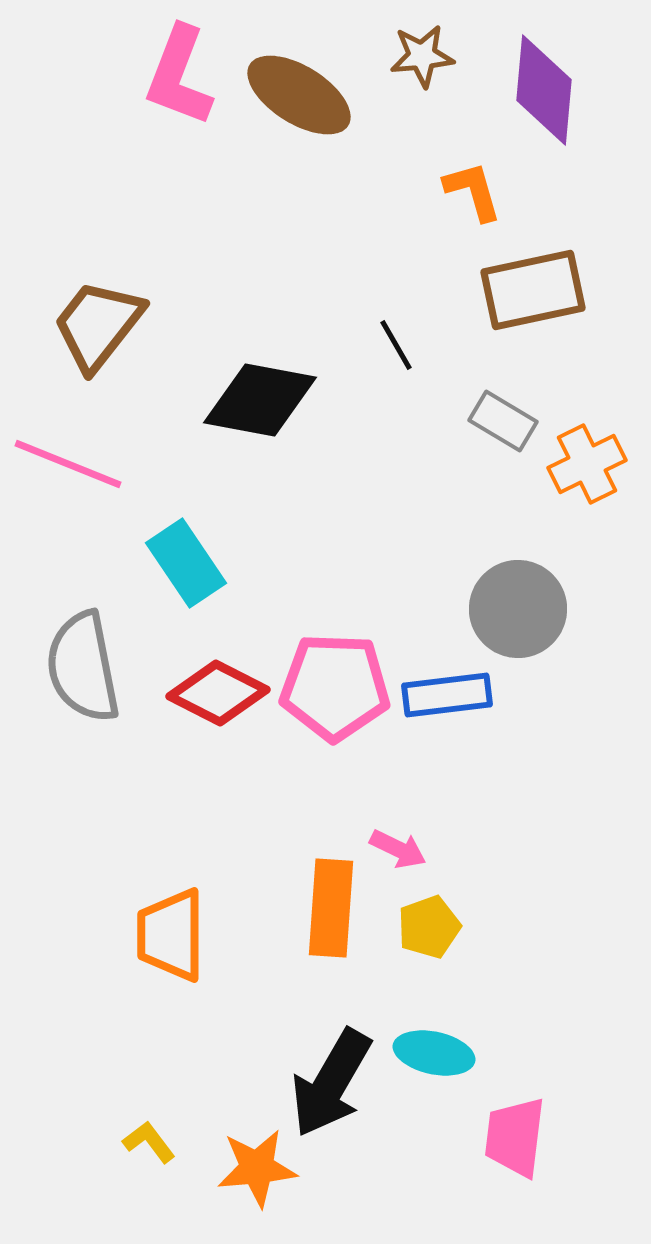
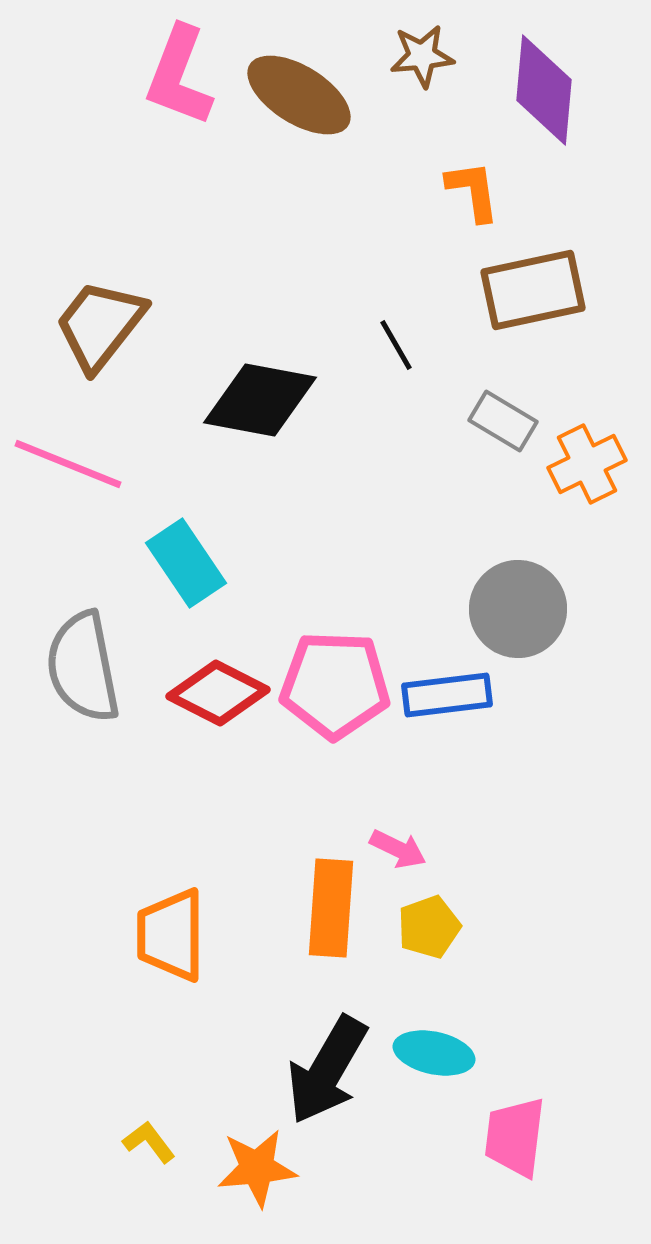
orange L-shape: rotated 8 degrees clockwise
brown trapezoid: moved 2 px right
pink pentagon: moved 2 px up
black arrow: moved 4 px left, 13 px up
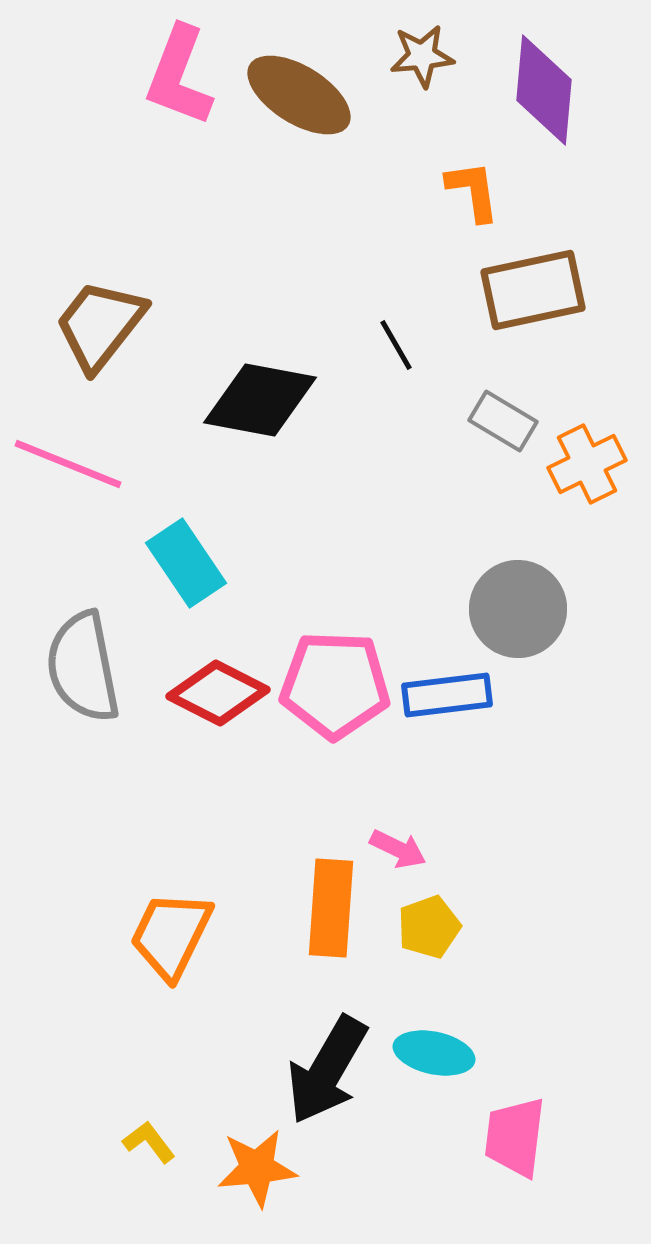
orange trapezoid: rotated 26 degrees clockwise
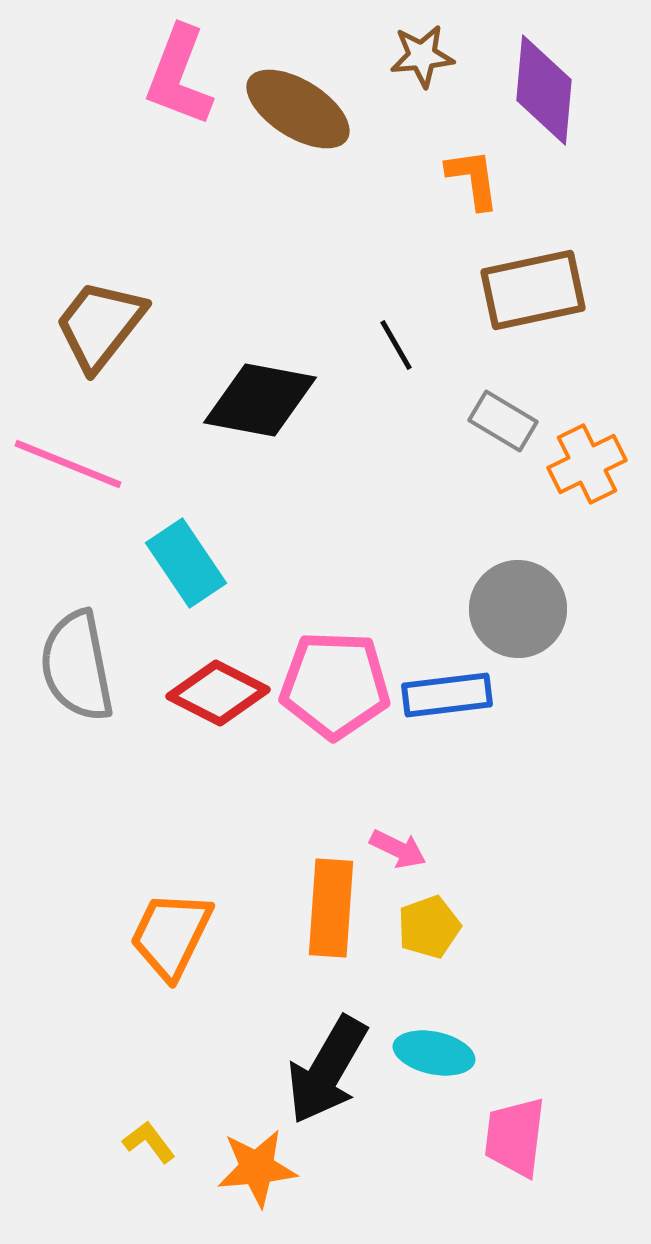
brown ellipse: moved 1 px left, 14 px down
orange L-shape: moved 12 px up
gray semicircle: moved 6 px left, 1 px up
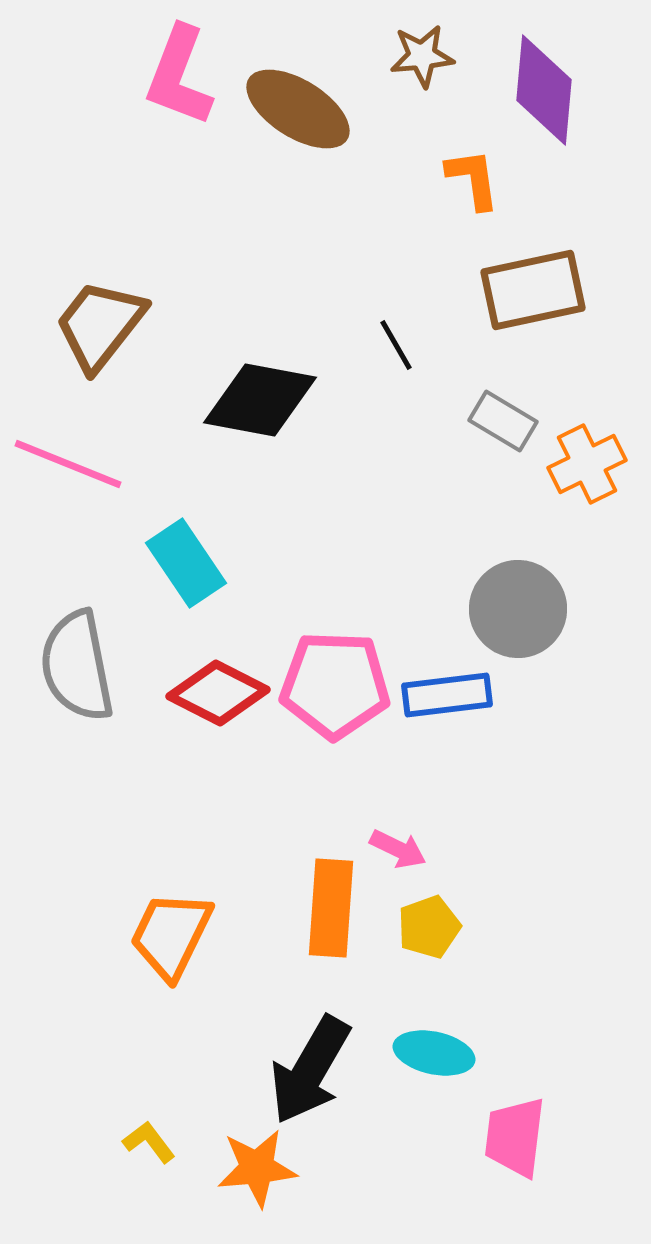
black arrow: moved 17 px left
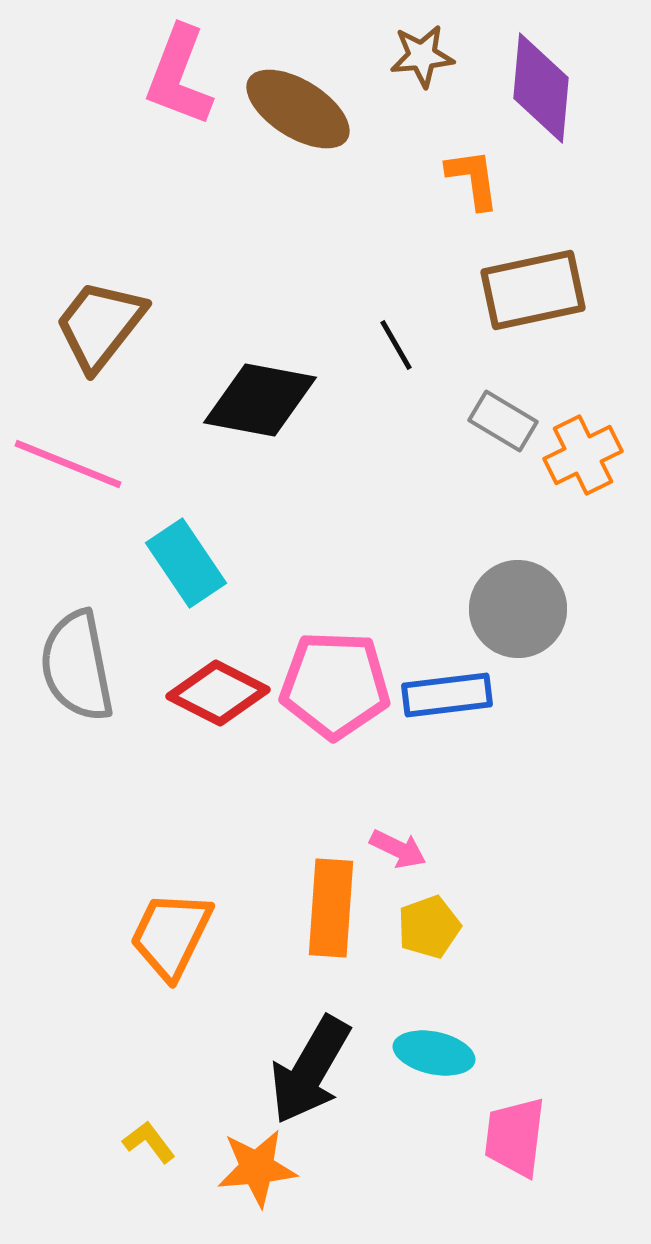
purple diamond: moved 3 px left, 2 px up
orange cross: moved 4 px left, 9 px up
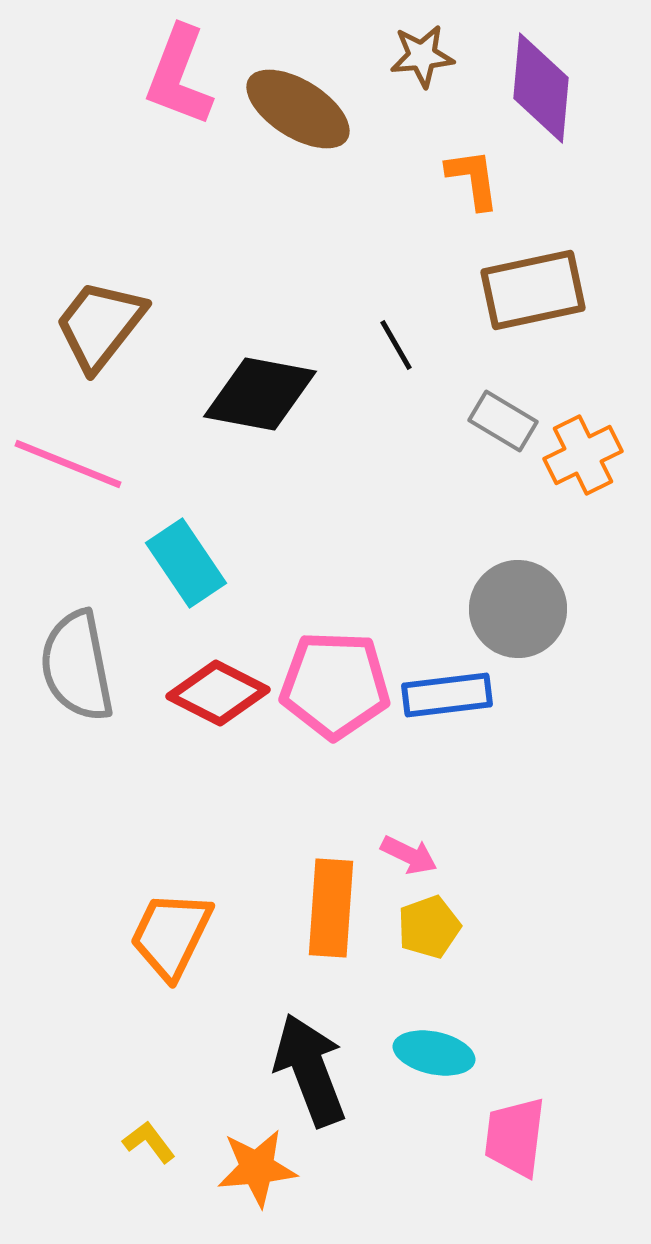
black diamond: moved 6 px up
pink arrow: moved 11 px right, 6 px down
black arrow: rotated 129 degrees clockwise
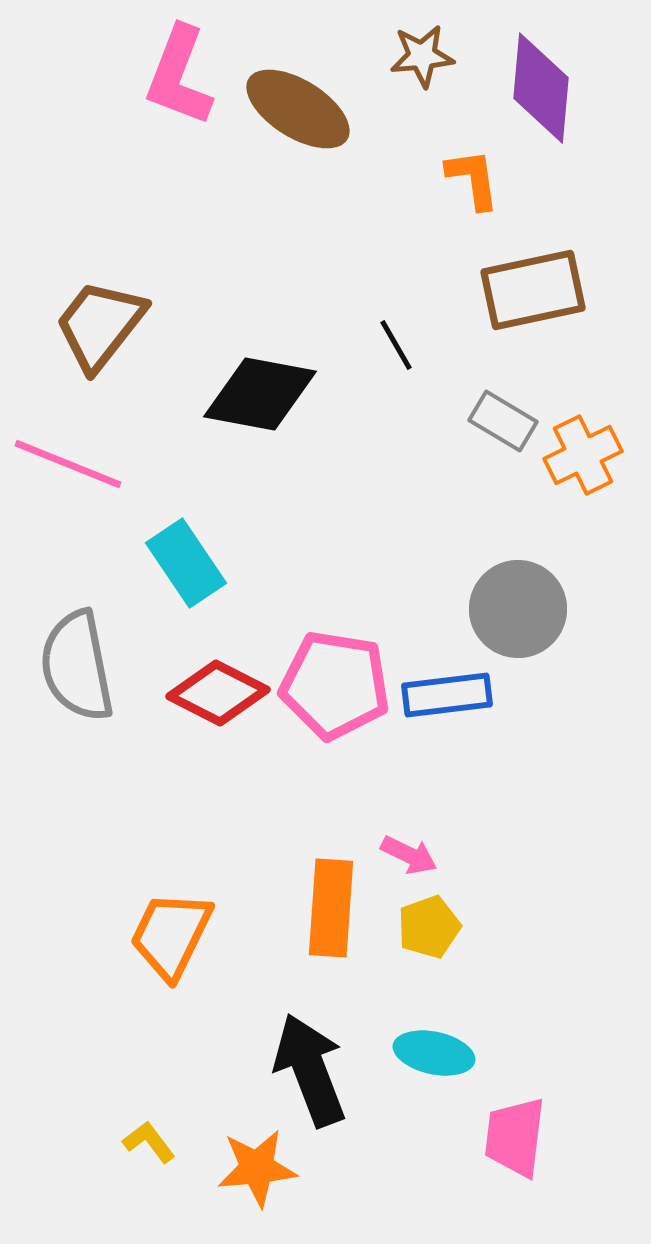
pink pentagon: rotated 7 degrees clockwise
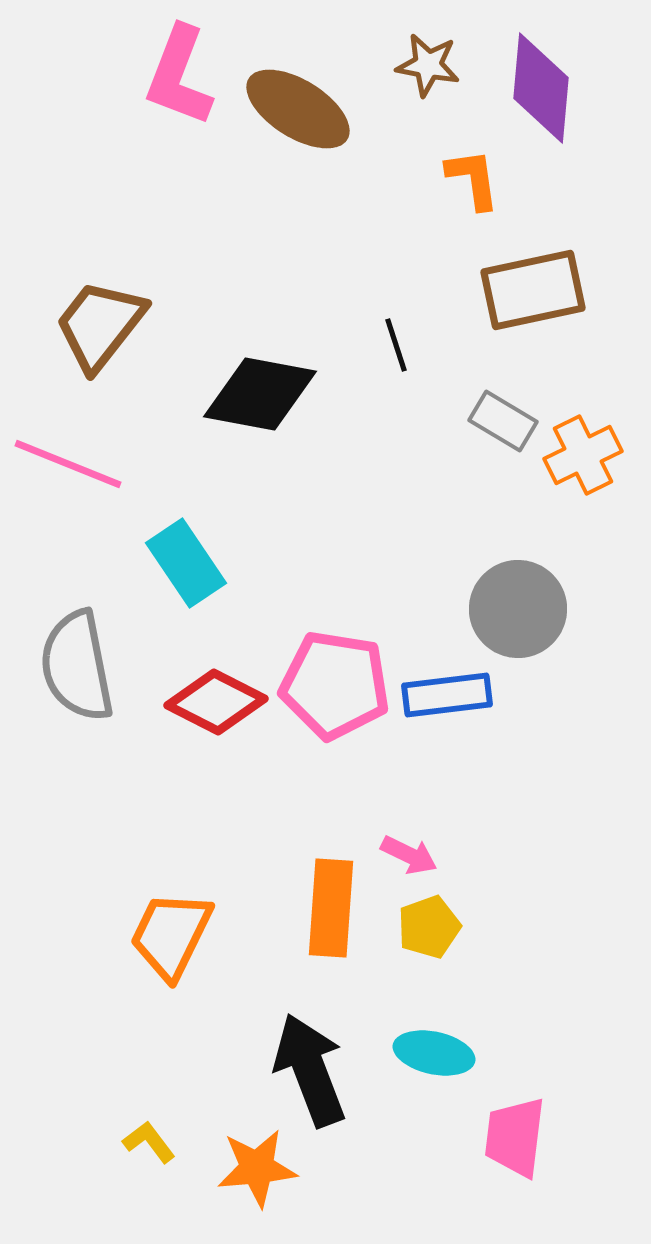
brown star: moved 6 px right, 9 px down; rotated 16 degrees clockwise
black line: rotated 12 degrees clockwise
red diamond: moved 2 px left, 9 px down
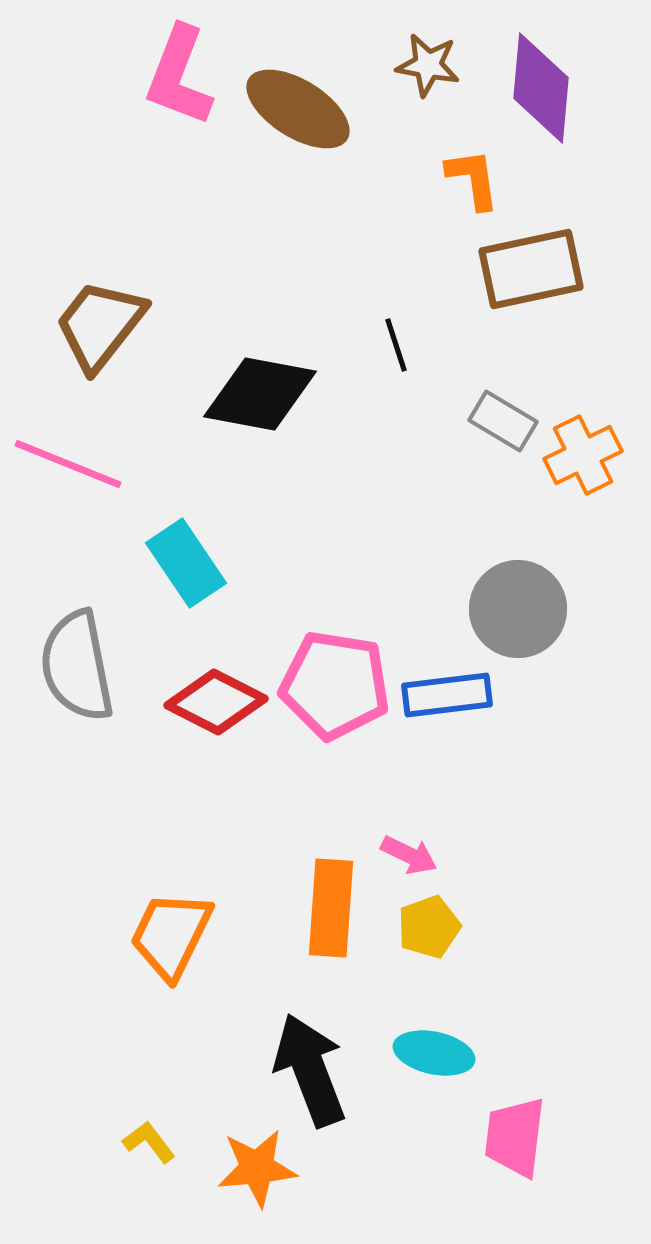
brown rectangle: moved 2 px left, 21 px up
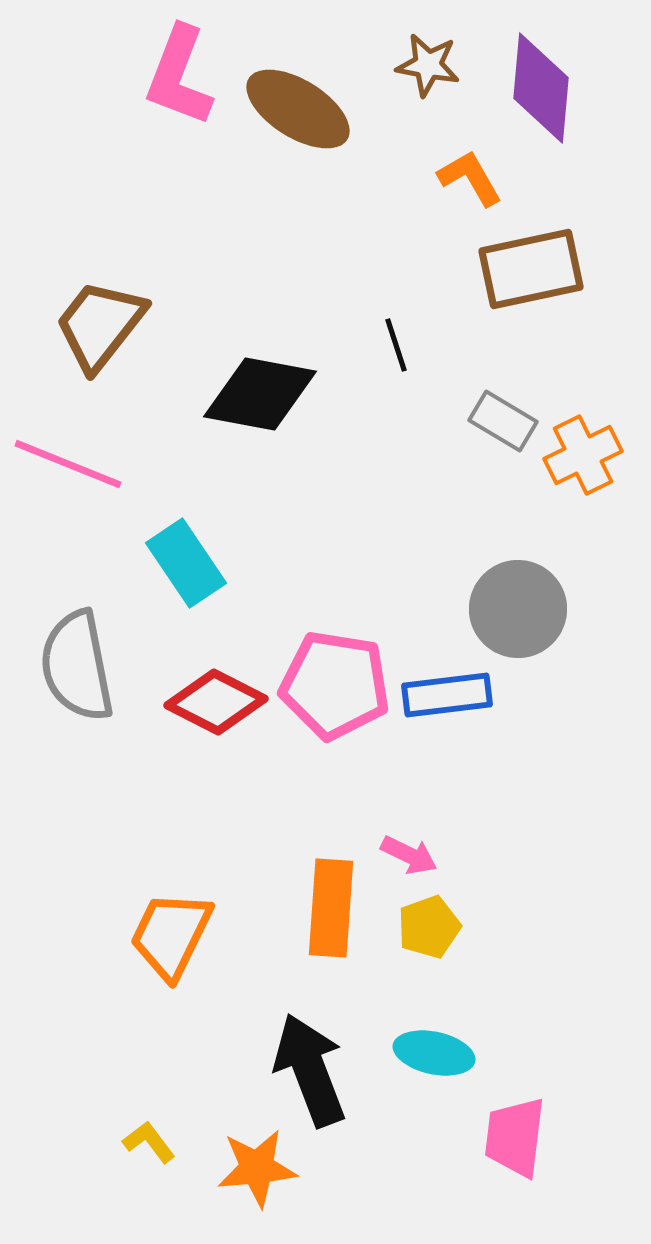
orange L-shape: moved 3 px left, 1 px up; rotated 22 degrees counterclockwise
